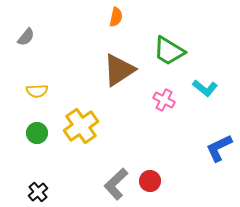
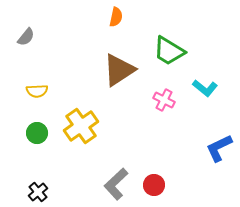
red circle: moved 4 px right, 4 px down
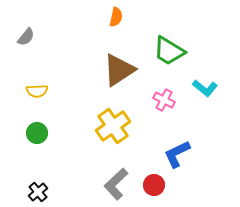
yellow cross: moved 32 px right
blue L-shape: moved 42 px left, 6 px down
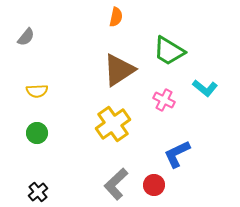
yellow cross: moved 2 px up
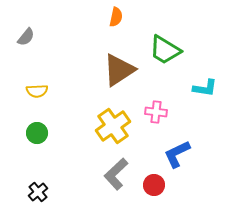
green trapezoid: moved 4 px left, 1 px up
cyan L-shape: rotated 30 degrees counterclockwise
pink cross: moved 8 px left, 12 px down; rotated 20 degrees counterclockwise
yellow cross: moved 2 px down
gray L-shape: moved 10 px up
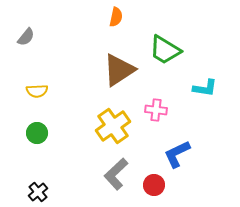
pink cross: moved 2 px up
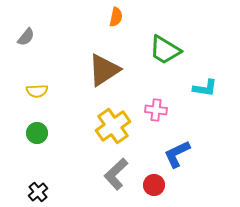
brown triangle: moved 15 px left
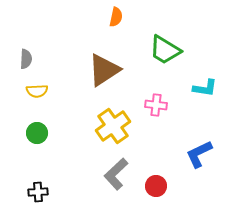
gray semicircle: moved 22 px down; rotated 36 degrees counterclockwise
pink cross: moved 5 px up
blue L-shape: moved 22 px right
red circle: moved 2 px right, 1 px down
black cross: rotated 36 degrees clockwise
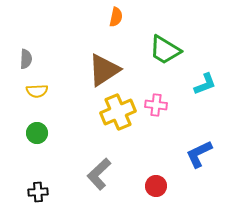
cyan L-shape: moved 4 px up; rotated 30 degrees counterclockwise
yellow cross: moved 5 px right, 14 px up; rotated 12 degrees clockwise
gray L-shape: moved 17 px left
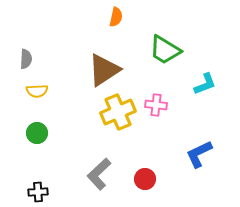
red circle: moved 11 px left, 7 px up
